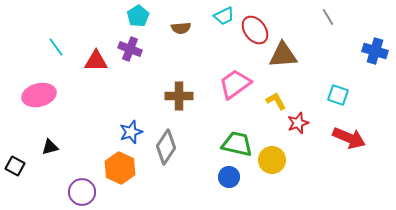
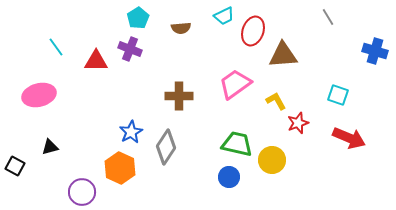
cyan pentagon: moved 2 px down
red ellipse: moved 2 px left, 1 px down; rotated 56 degrees clockwise
blue star: rotated 10 degrees counterclockwise
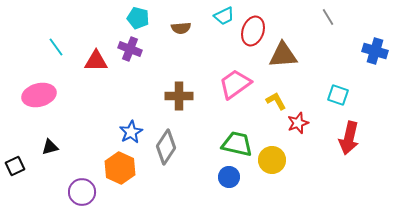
cyan pentagon: rotated 25 degrees counterclockwise
red arrow: rotated 80 degrees clockwise
black square: rotated 36 degrees clockwise
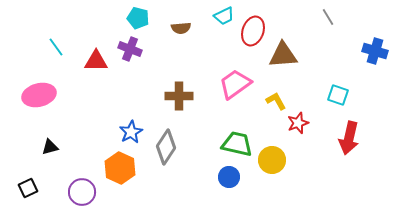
black square: moved 13 px right, 22 px down
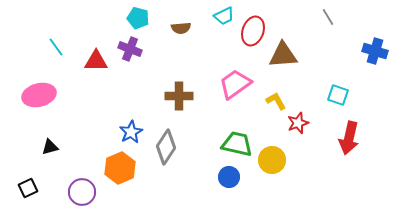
orange hexagon: rotated 12 degrees clockwise
